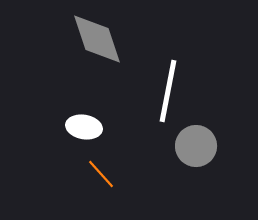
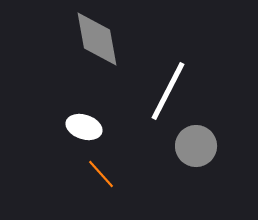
gray diamond: rotated 8 degrees clockwise
white line: rotated 16 degrees clockwise
white ellipse: rotated 8 degrees clockwise
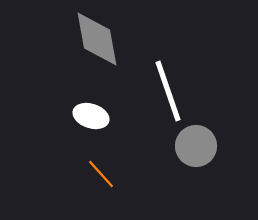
white line: rotated 46 degrees counterclockwise
white ellipse: moved 7 px right, 11 px up
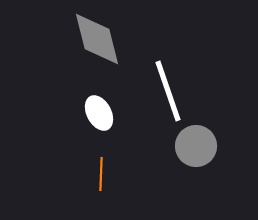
gray diamond: rotated 4 degrees counterclockwise
white ellipse: moved 8 px right, 3 px up; rotated 44 degrees clockwise
orange line: rotated 44 degrees clockwise
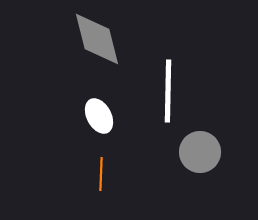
white line: rotated 20 degrees clockwise
white ellipse: moved 3 px down
gray circle: moved 4 px right, 6 px down
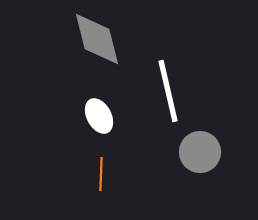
white line: rotated 14 degrees counterclockwise
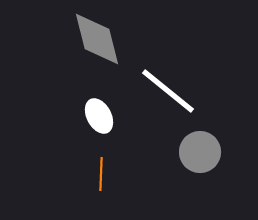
white line: rotated 38 degrees counterclockwise
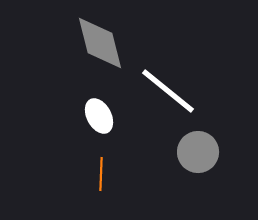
gray diamond: moved 3 px right, 4 px down
gray circle: moved 2 px left
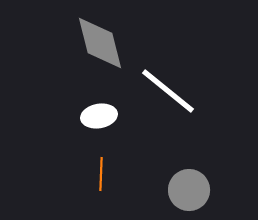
white ellipse: rotated 72 degrees counterclockwise
gray circle: moved 9 px left, 38 px down
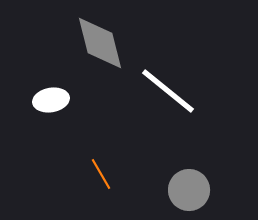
white ellipse: moved 48 px left, 16 px up
orange line: rotated 32 degrees counterclockwise
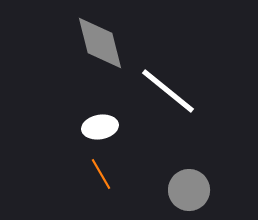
white ellipse: moved 49 px right, 27 px down
